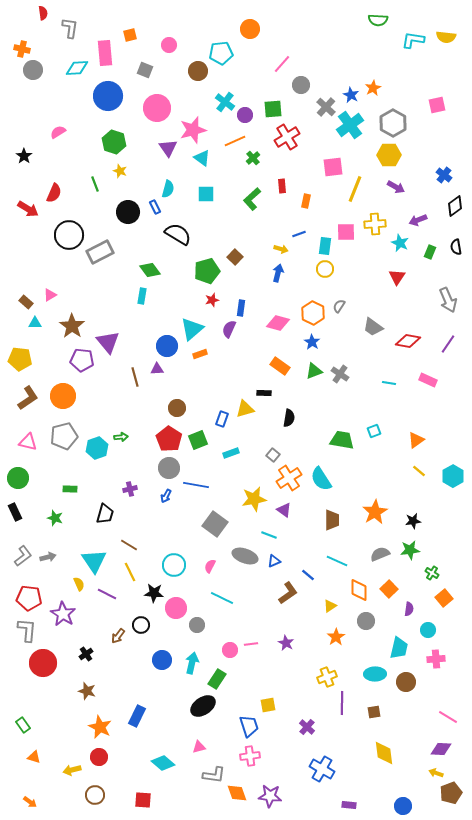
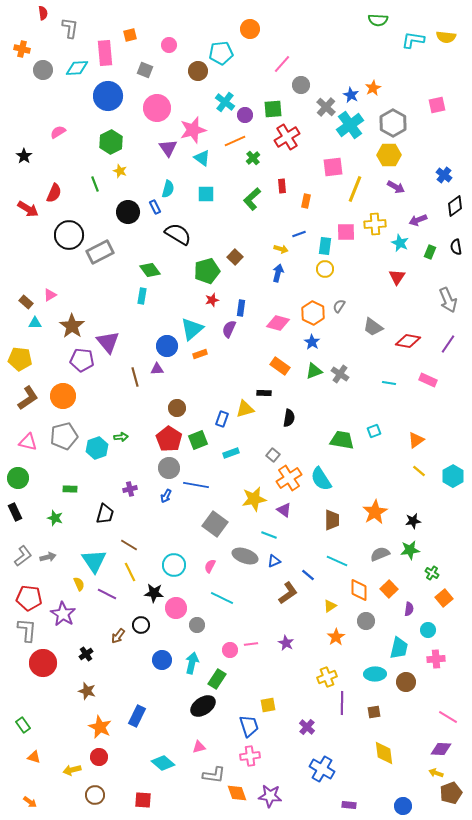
gray circle at (33, 70): moved 10 px right
green hexagon at (114, 142): moved 3 px left; rotated 15 degrees clockwise
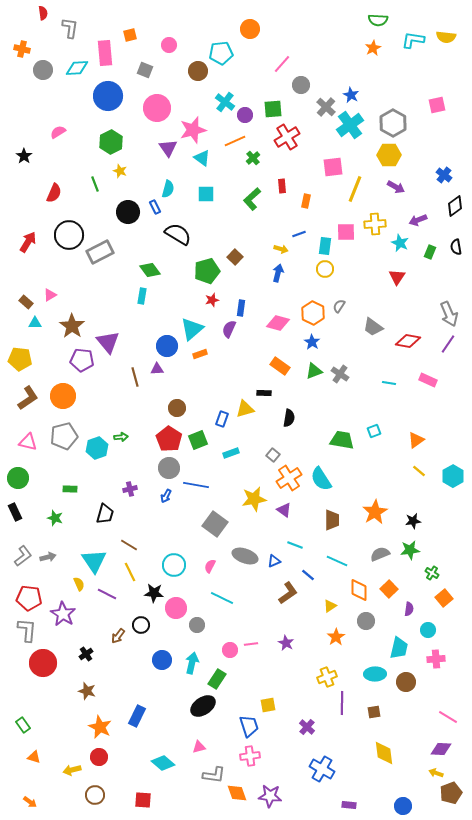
orange star at (373, 88): moved 40 px up
red arrow at (28, 209): moved 33 px down; rotated 90 degrees counterclockwise
gray arrow at (448, 300): moved 1 px right, 14 px down
cyan line at (269, 535): moved 26 px right, 10 px down
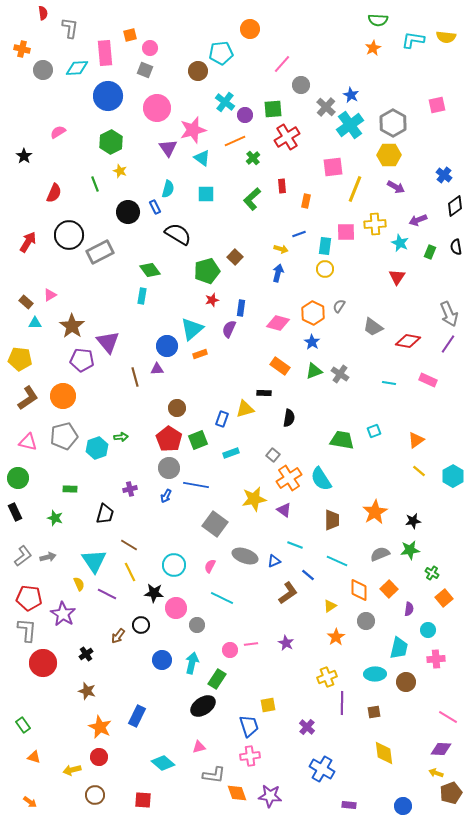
pink circle at (169, 45): moved 19 px left, 3 px down
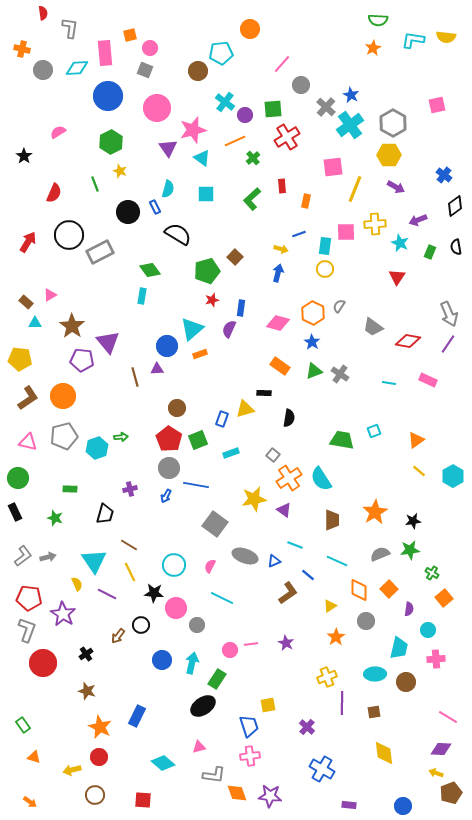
yellow semicircle at (79, 584): moved 2 px left
gray L-shape at (27, 630): rotated 15 degrees clockwise
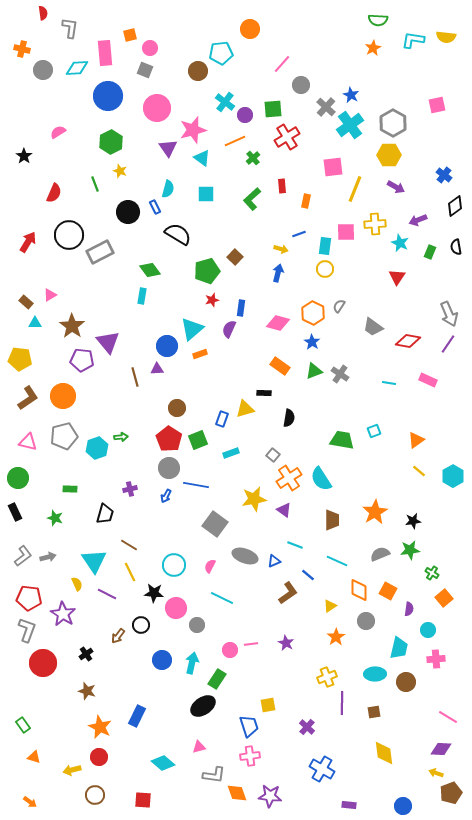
orange square at (389, 589): moved 1 px left, 2 px down; rotated 18 degrees counterclockwise
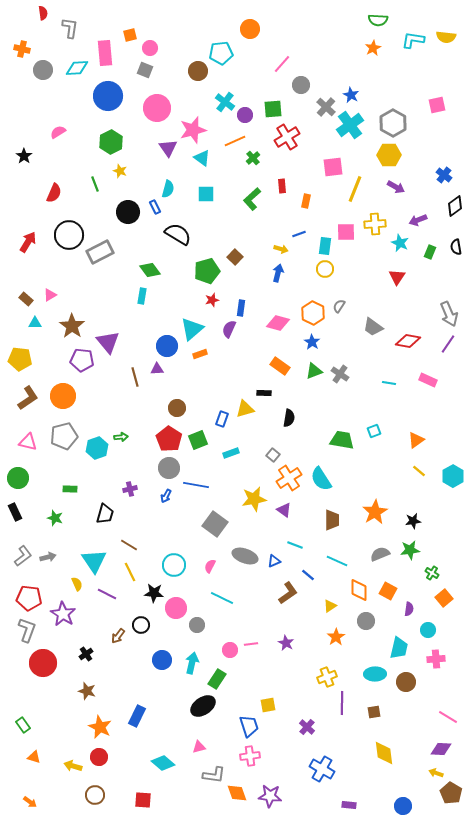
brown rectangle at (26, 302): moved 3 px up
yellow arrow at (72, 770): moved 1 px right, 4 px up; rotated 30 degrees clockwise
brown pentagon at (451, 793): rotated 20 degrees counterclockwise
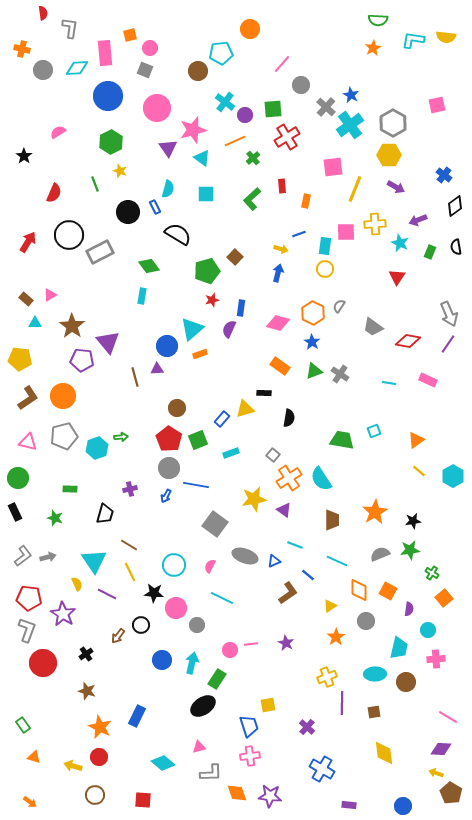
green diamond at (150, 270): moved 1 px left, 4 px up
blue rectangle at (222, 419): rotated 21 degrees clockwise
gray L-shape at (214, 775): moved 3 px left, 2 px up; rotated 10 degrees counterclockwise
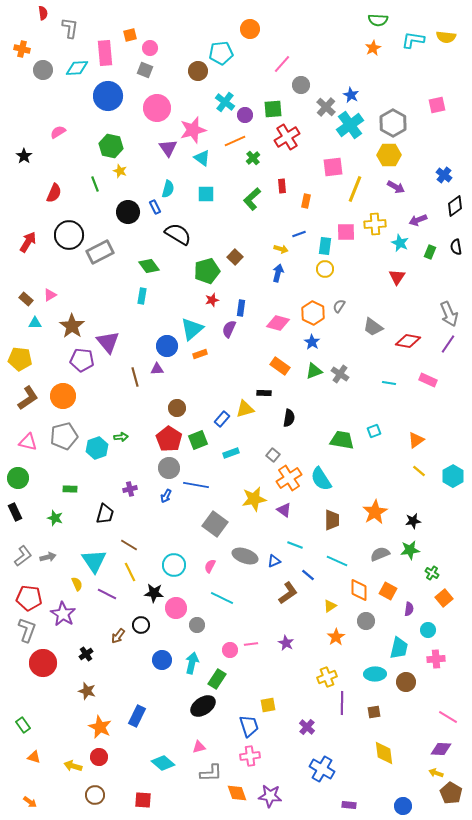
green hexagon at (111, 142): moved 4 px down; rotated 20 degrees counterclockwise
